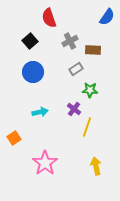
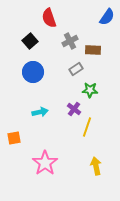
orange square: rotated 24 degrees clockwise
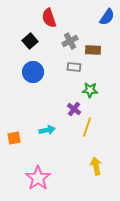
gray rectangle: moved 2 px left, 2 px up; rotated 40 degrees clockwise
cyan arrow: moved 7 px right, 18 px down
pink star: moved 7 px left, 15 px down
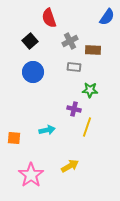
purple cross: rotated 24 degrees counterclockwise
orange square: rotated 16 degrees clockwise
yellow arrow: moved 26 px left; rotated 72 degrees clockwise
pink star: moved 7 px left, 3 px up
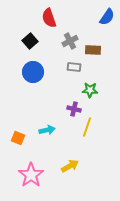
orange square: moved 4 px right; rotated 16 degrees clockwise
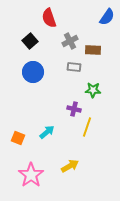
green star: moved 3 px right
cyan arrow: moved 2 px down; rotated 28 degrees counterclockwise
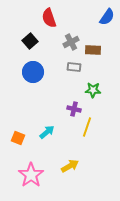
gray cross: moved 1 px right, 1 px down
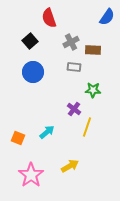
purple cross: rotated 24 degrees clockwise
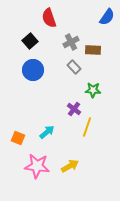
gray rectangle: rotated 40 degrees clockwise
blue circle: moved 2 px up
pink star: moved 6 px right, 9 px up; rotated 30 degrees counterclockwise
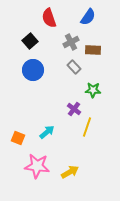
blue semicircle: moved 19 px left
yellow arrow: moved 6 px down
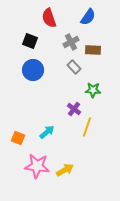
black square: rotated 28 degrees counterclockwise
yellow arrow: moved 5 px left, 2 px up
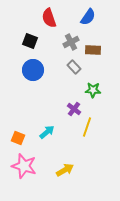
pink star: moved 13 px left; rotated 10 degrees clockwise
